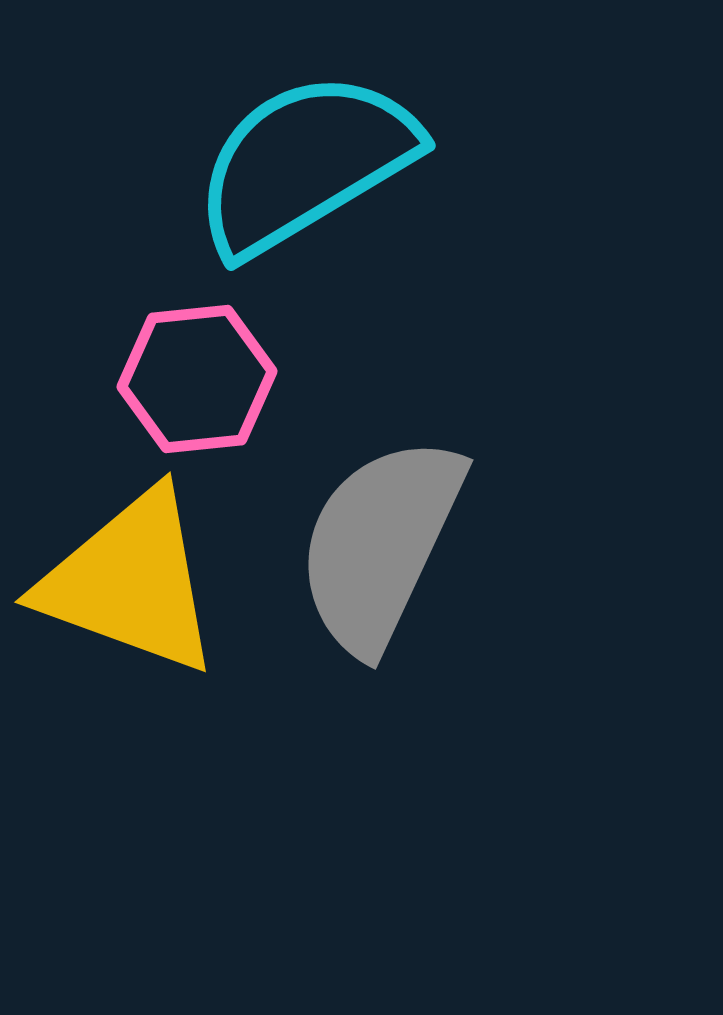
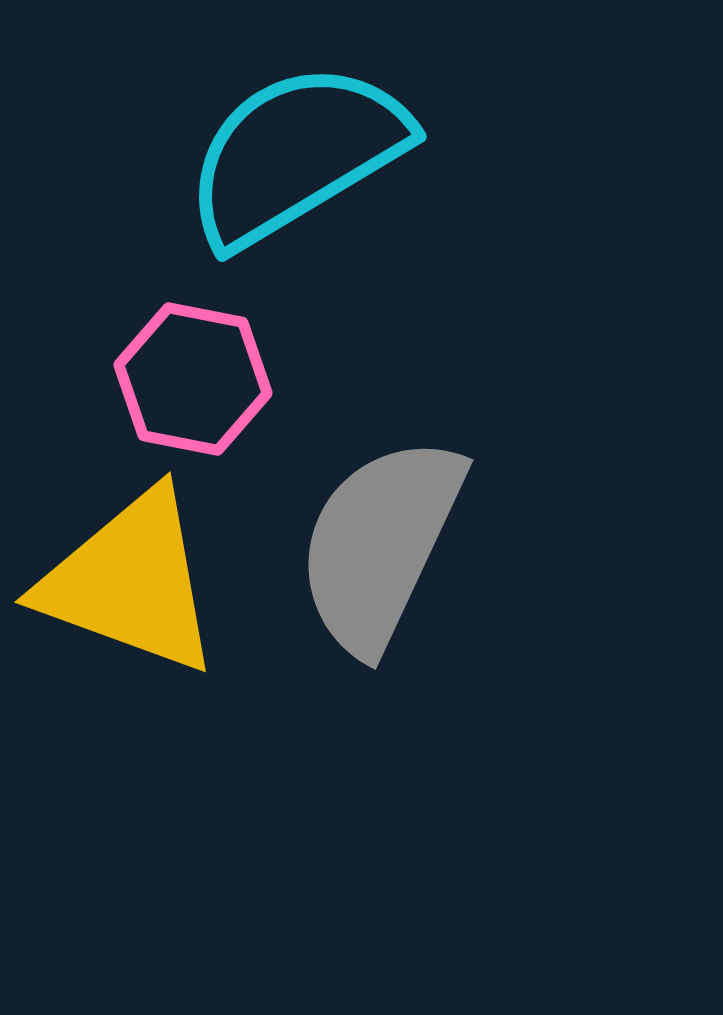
cyan semicircle: moved 9 px left, 9 px up
pink hexagon: moved 4 px left; rotated 17 degrees clockwise
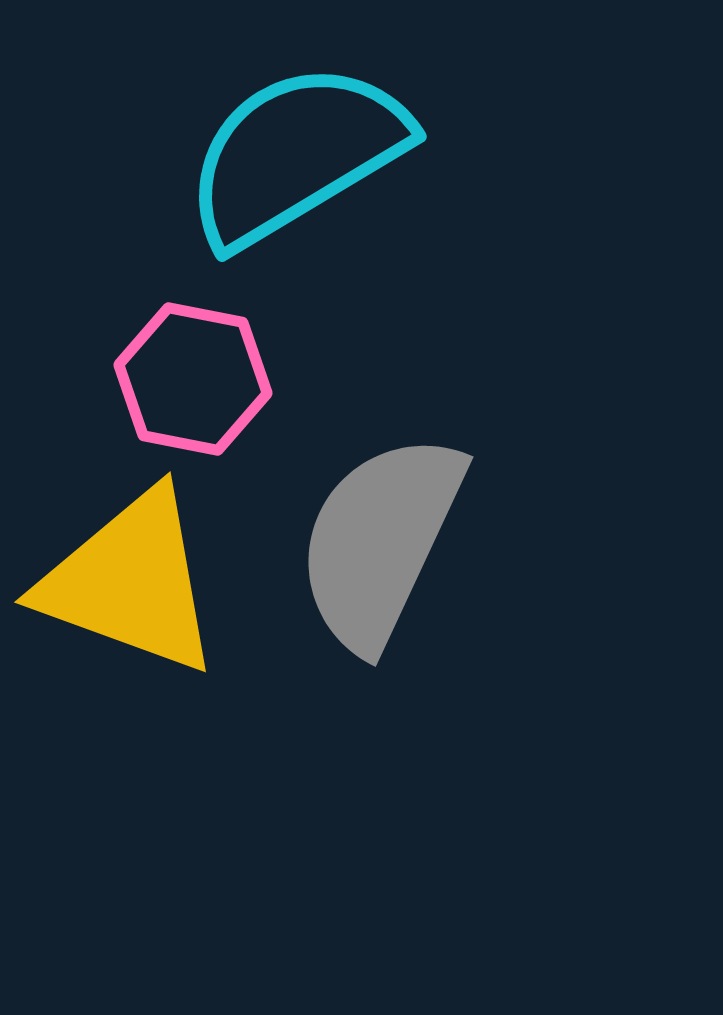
gray semicircle: moved 3 px up
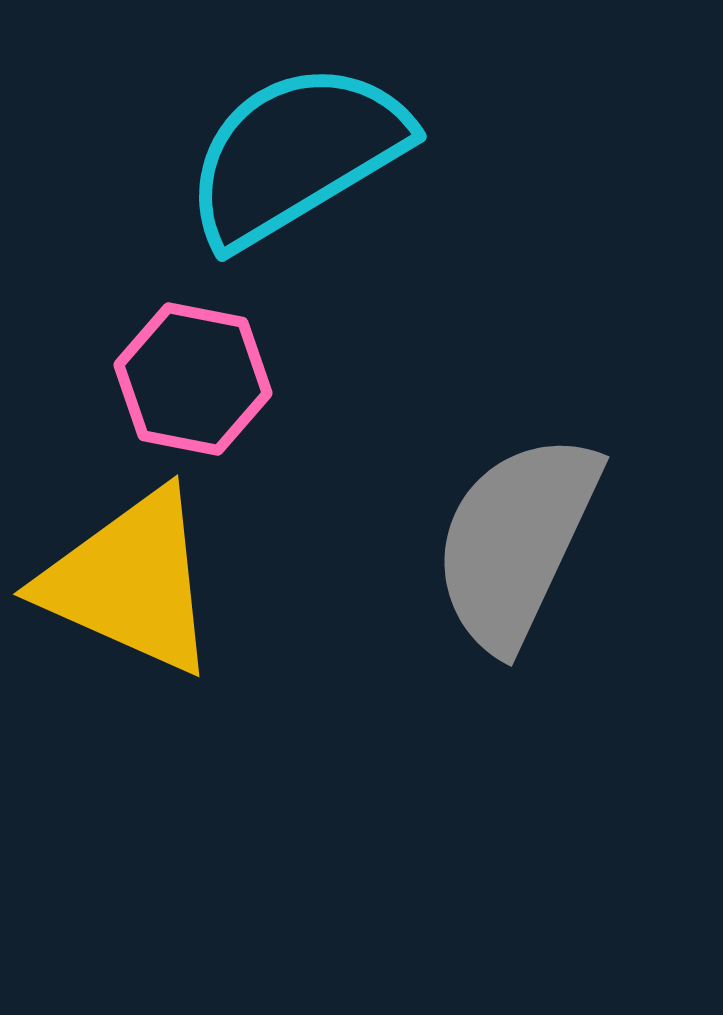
gray semicircle: moved 136 px right
yellow triangle: rotated 4 degrees clockwise
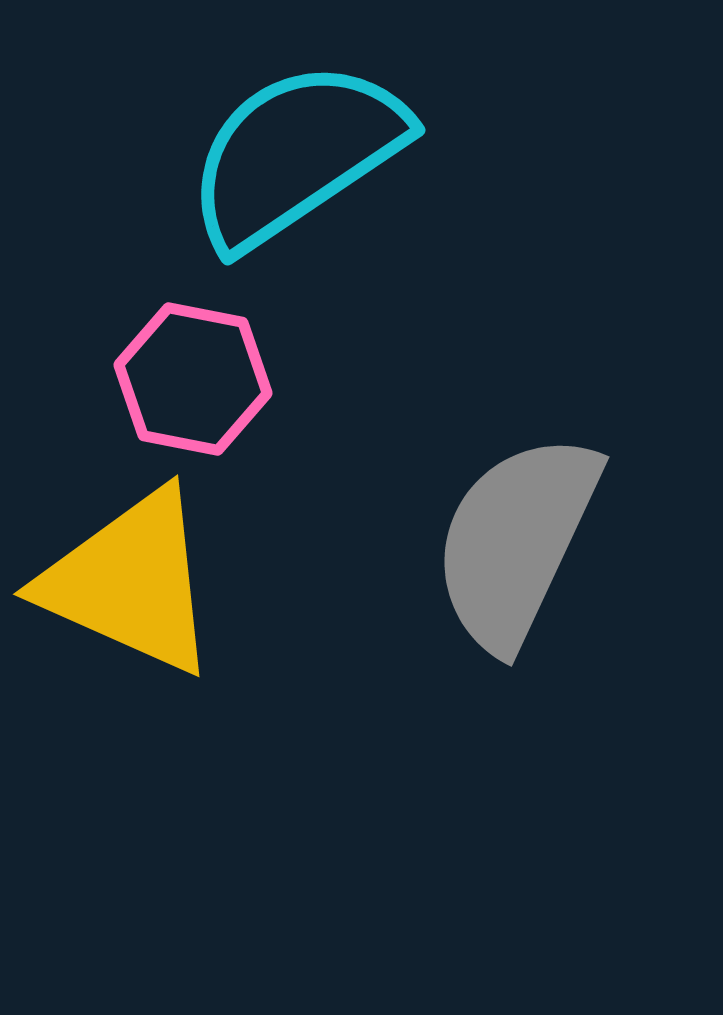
cyan semicircle: rotated 3 degrees counterclockwise
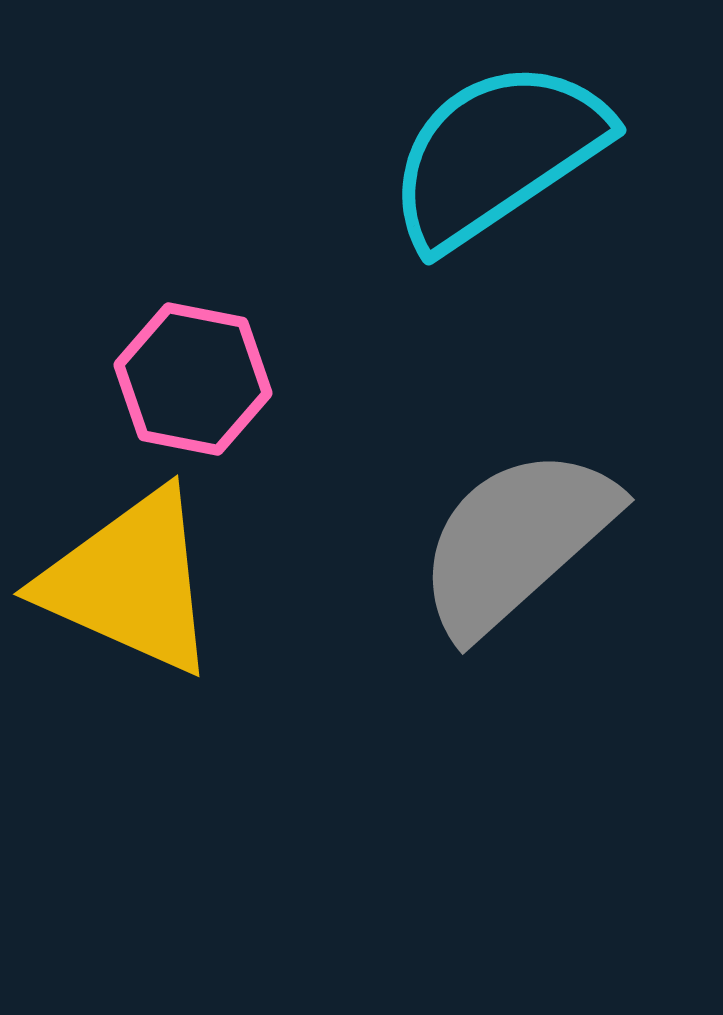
cyan semicircle: moved 201 px right
gray semicircle: rotated 23 degrees clockwise
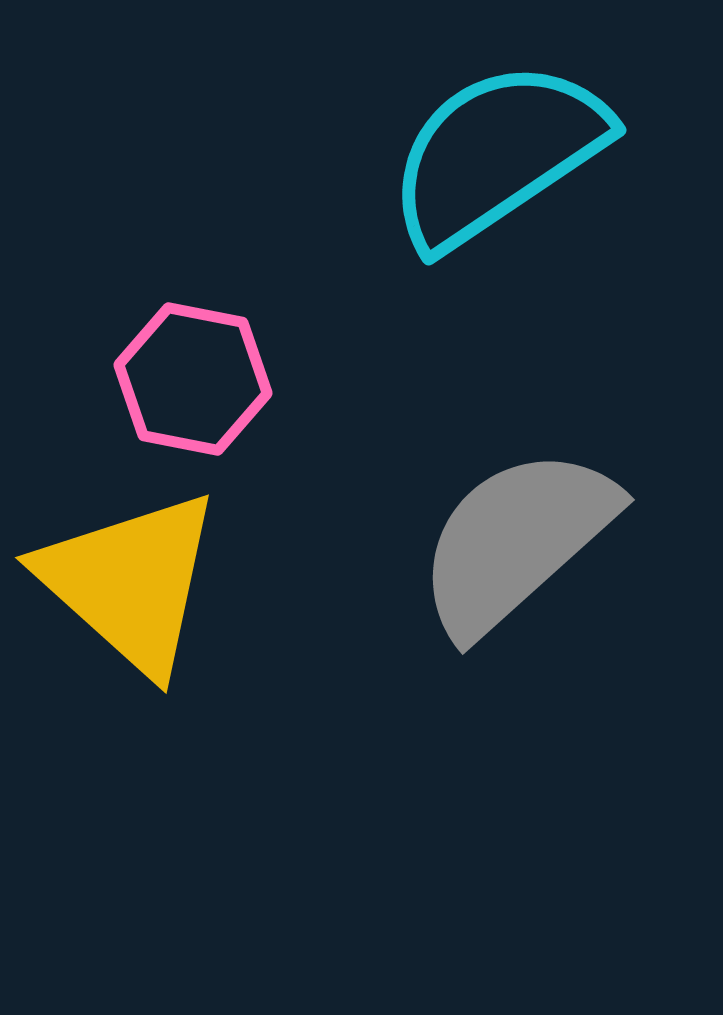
yellow triangle: rotated 18 degrees clockwise
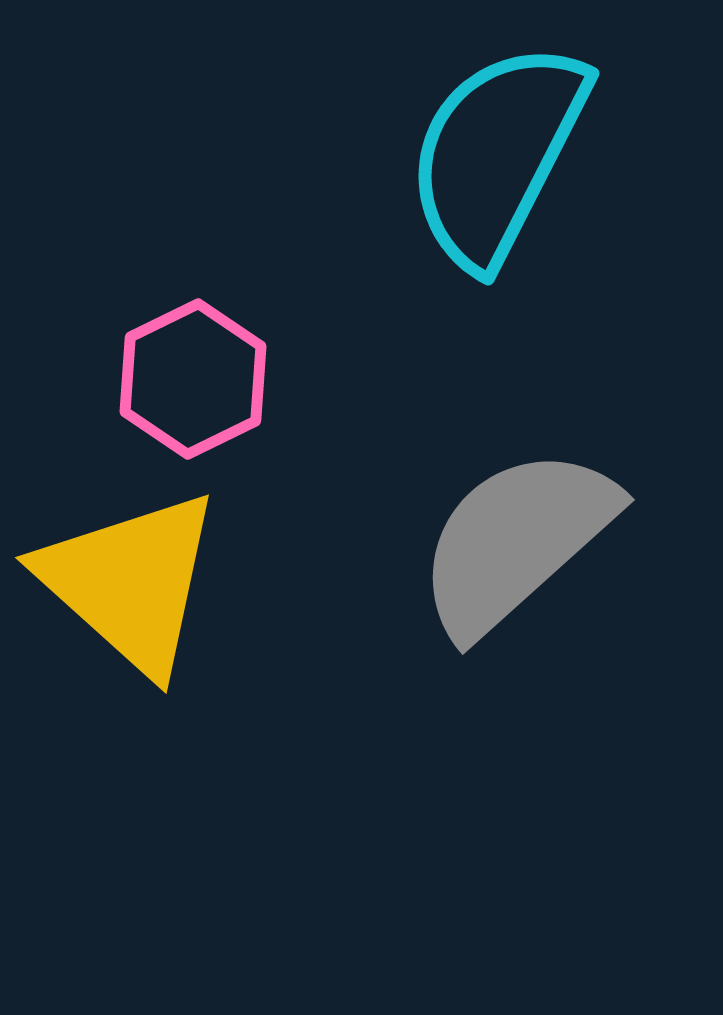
cyan semicircle: rotated 29 degrees counterclockwise
pink hexagon: rotated 23 degrees clockwise
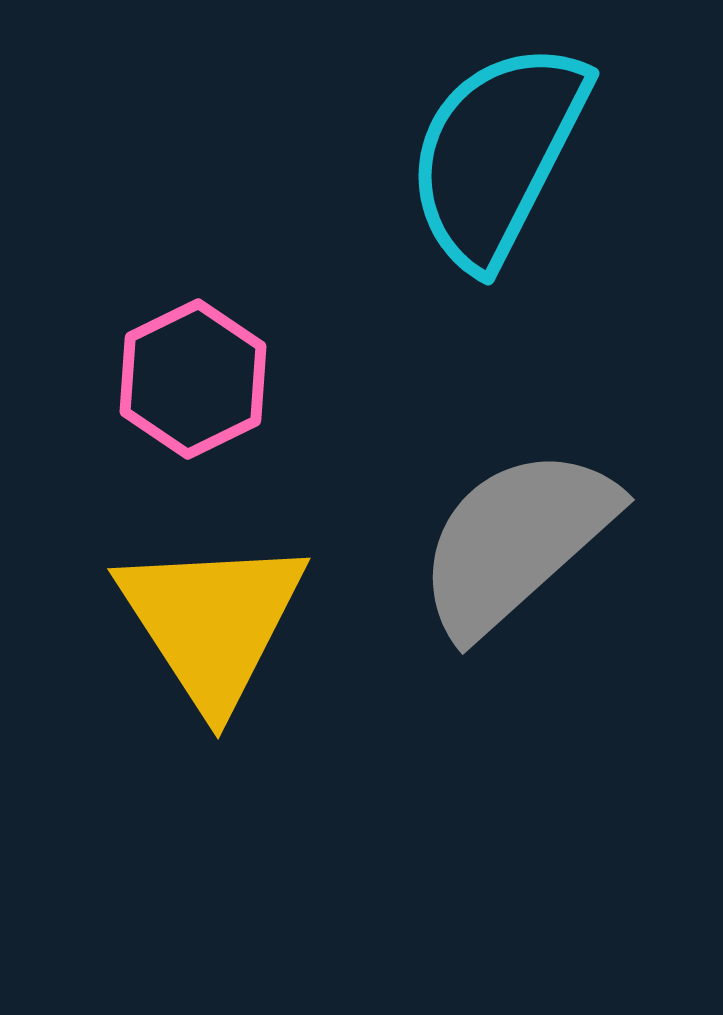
yellow triangle: moved 82 px right, 40 px down; rotated 15 degrees clockwise
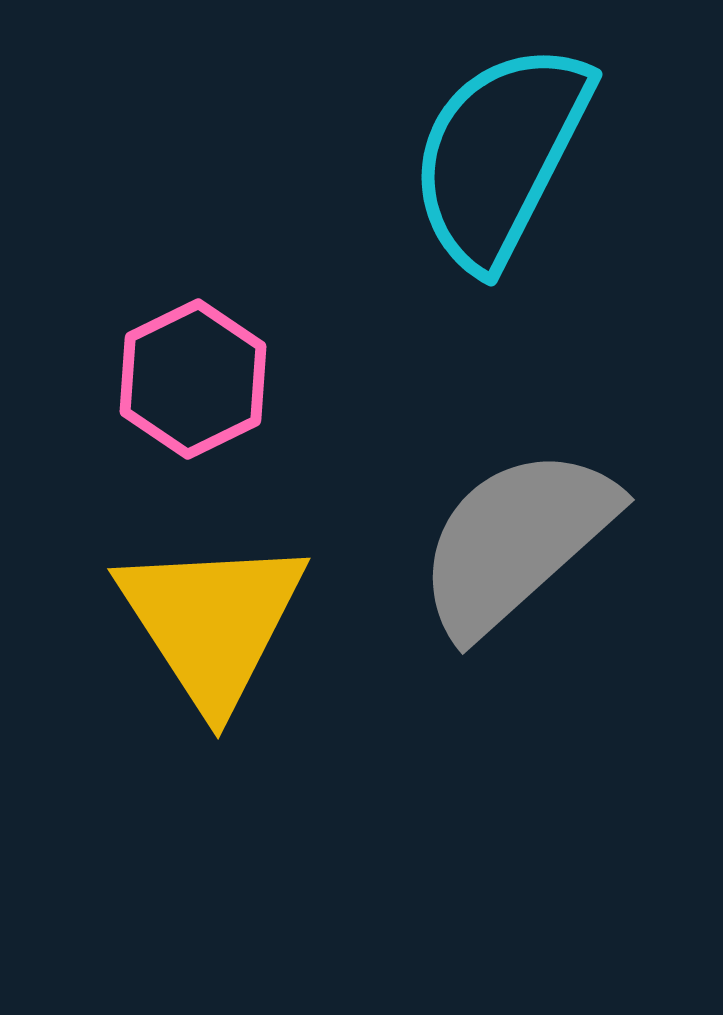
cyan semicircle: moved 3 px right, 1 px down
